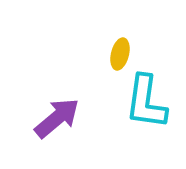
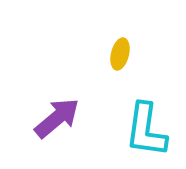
cyan L-shape: moved 28 px down
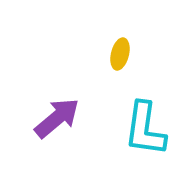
cyan L-shape: moved 1 px left, 1 px up
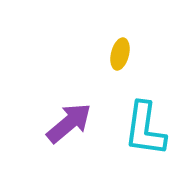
purple arrow: moved 12 px right, 5 px down
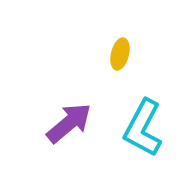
cyan L-shape: moved 2 px left, 1 px up; rotated 20 degrees clockwise
